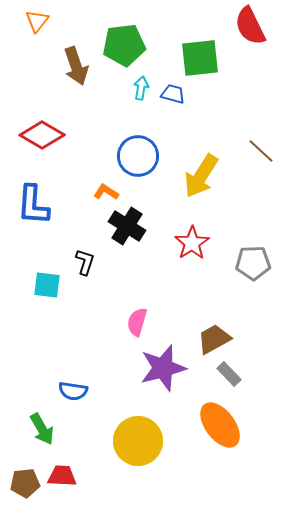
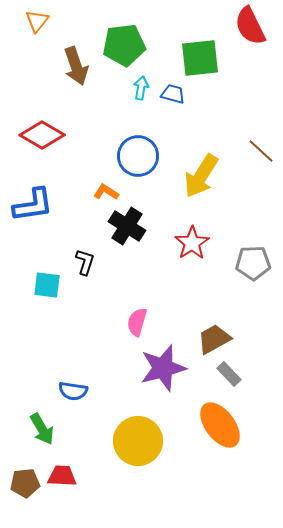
blue L-shape: rotated 102 degrees counterclockwise
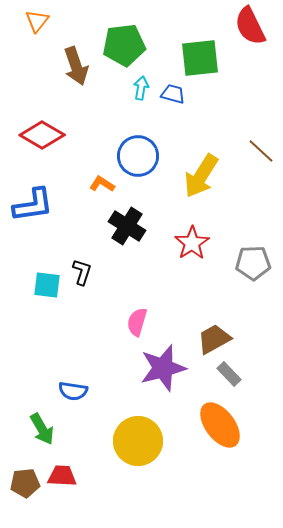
orange L-shape: moved 4 px left, 8 px up
black L-shape: moved 3 px left, 10 px down
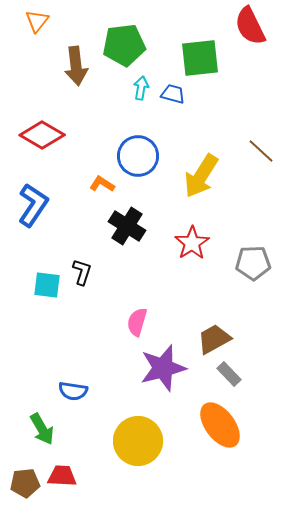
brown arrow: rotated 12 degrees clockwise
blue L-shape: rotated 48 degrees counterclockwise
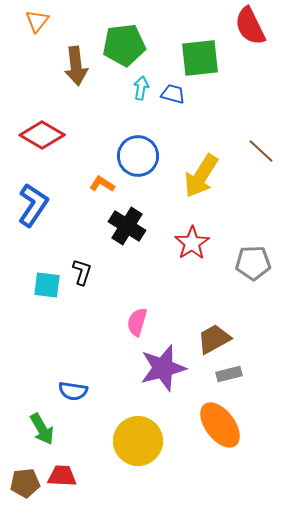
gray rectangle: rotated 60 degrees counterclockwise
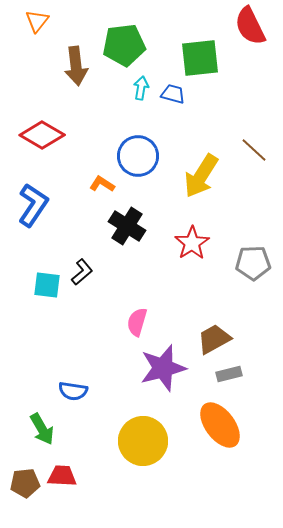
brown line: moved 7 px left, 1 px up
black L-shape: rotated 32 degrees clockwise
yellow circle: moved 5 px right
